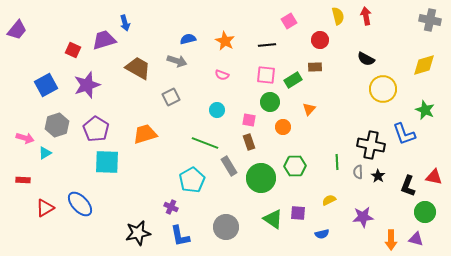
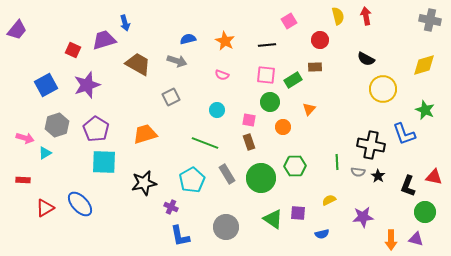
brown trapezoid at (138, 68): moved 4 px up
cyan square at (107, 162): moved 3 px left
gray rectangle at (229, 166): moved 2 px left, 8 px down
gray semicircle at (358, 172): rotated 80 degrees counterclockwise
black star at (138, 233): moved 6 px right, 50 px up
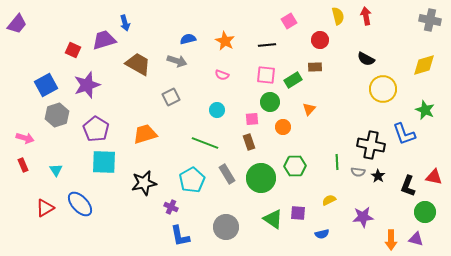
purple trapezoid at (17, 30): moved 6 px up
pink square at (249, 120): moved 3 px right, 1 px up; rotated 16 degrees counterclockwise
gray hexagon at (57, 125): moved 10 px up
cyan triangle at (45, 153): moved 11 px right, 17 px down; rotated 32 degrees counterclockwise
red rectangle at (23, 180): moved 15 px up; rotated 64 degrees clockwise
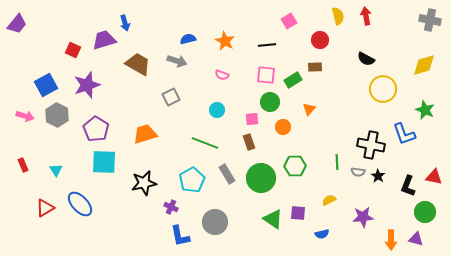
gray hexagon at (57, 115): rotated 15 degrees counterclockwise
pink arrow at (25, 138): moved 22 px up
gray circle at (226, 227): moved 11 px left, 5 px up
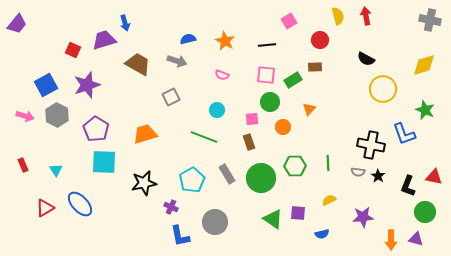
green line at (205, 143): moved 1 px left, 6 px up
green line at (337, 162): moved 9 px left, 1 px down
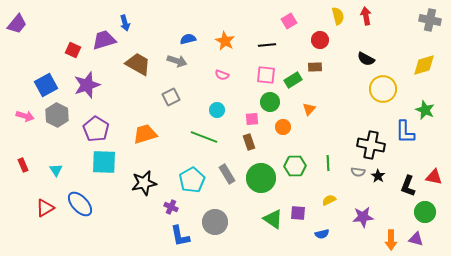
blue L-shape at (404, 134): moved 1 px right, 2 px up; rotated 20 degrees clockwise
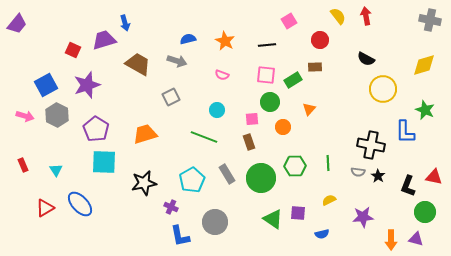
yellow semicircle at (338, 16): rotated 24 degrees counterclockwise
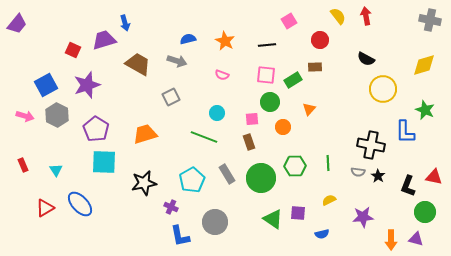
cyan circle at (217, 110): moved 3 px down
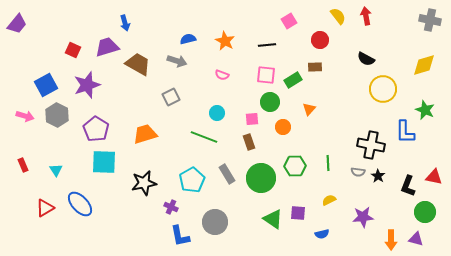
purple trapezoid at (104, 40): moved 3 px right, 7 px down
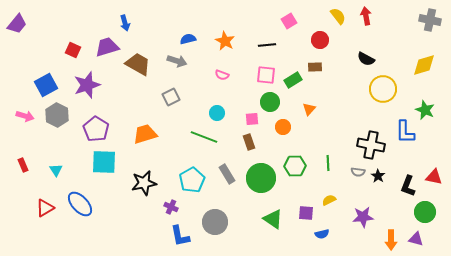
purple square at (298, 213): moved 8 px right
